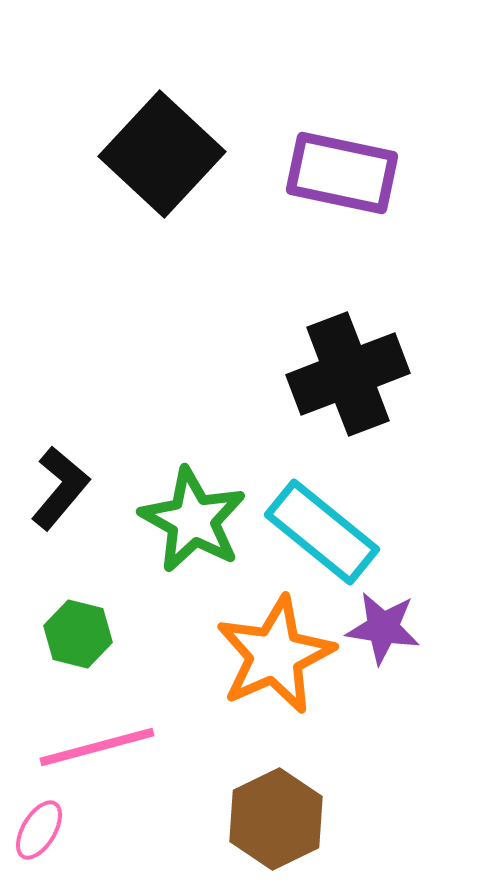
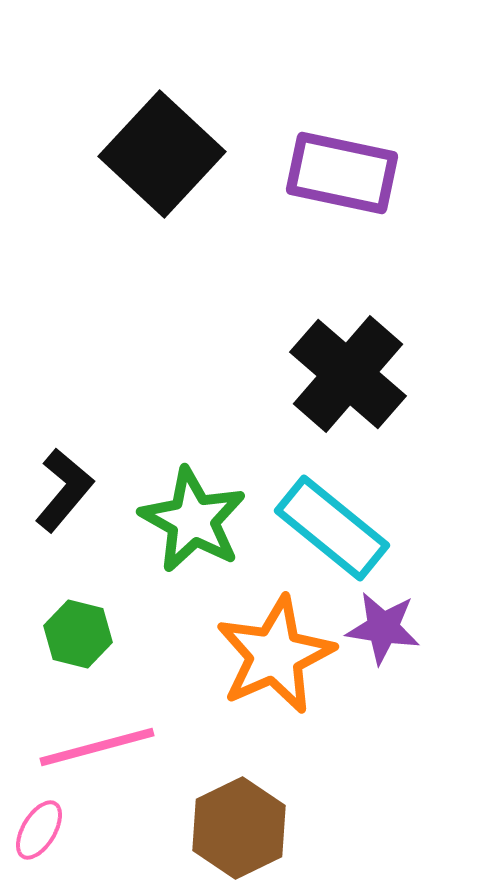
black cross: rotated 28 degrees counterclockwise
black L-shape: moved 4 px right, 2 px down
cyan rectangle: moved 10 px right, 4 px up
brown hexagon: moved 37 px left, 9 px down
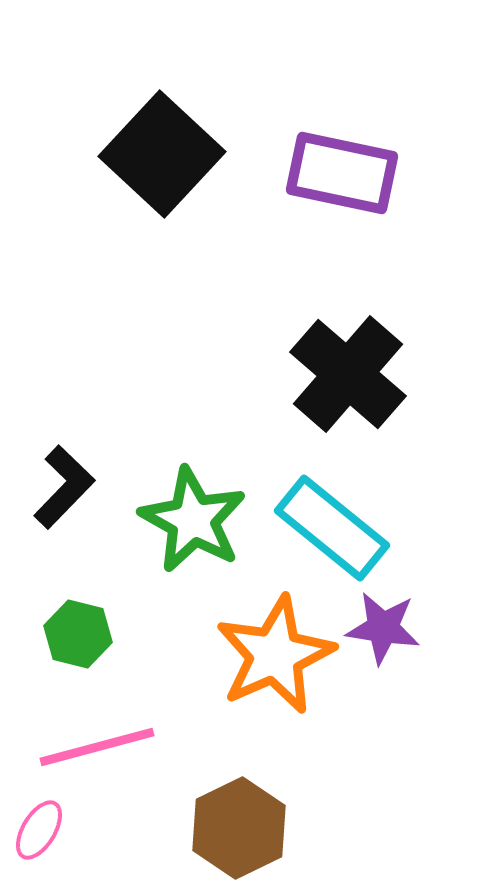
black L-shape: moved 3 px up; rotated 4 degrees clockwise
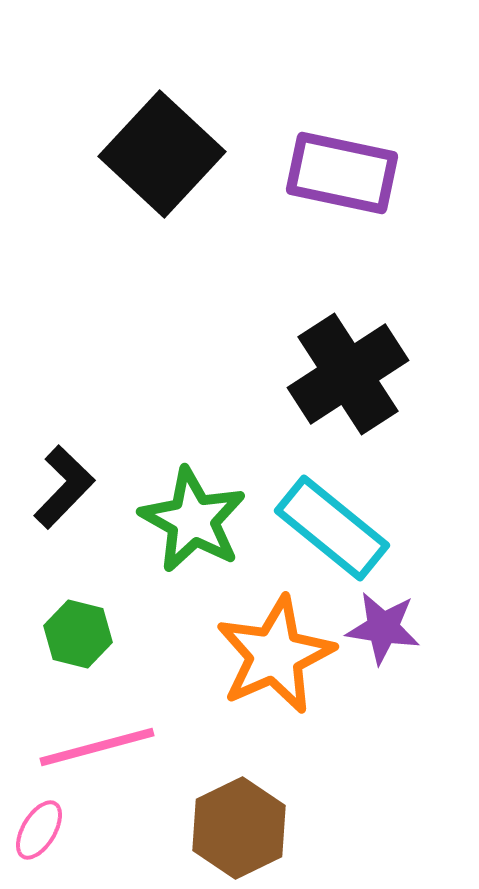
black cross: rotated 16 degrees clockwise
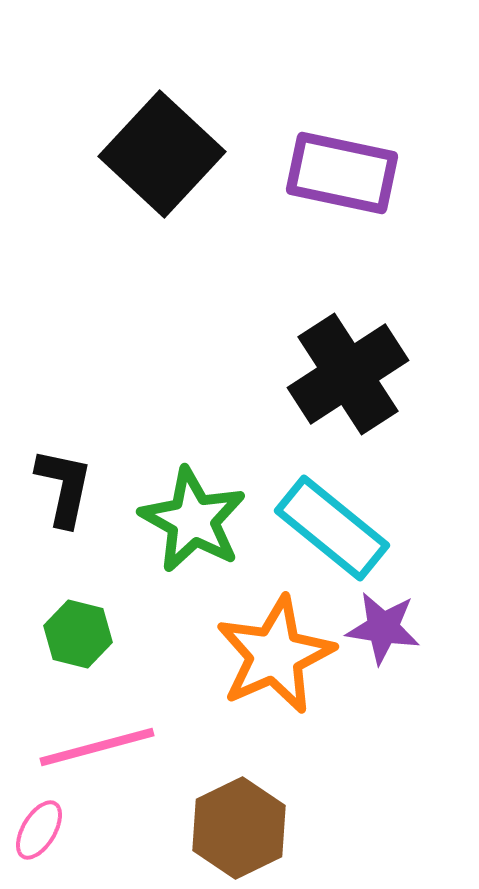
black L-shape: rotated 32 degrees counterclockwise
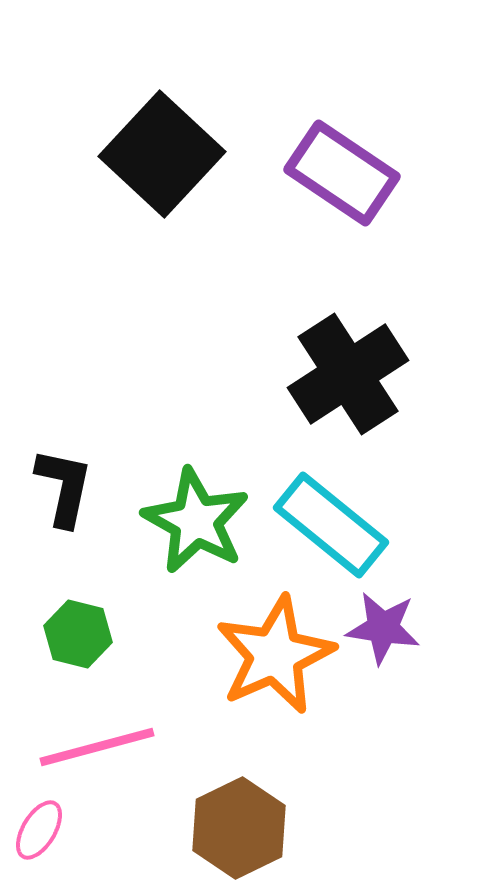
purple rectangle: rotated 22 degrees clockwise
green star: moved 3 px right, 1 px down
cyan rectangle: moved 1 px left, 3 px up
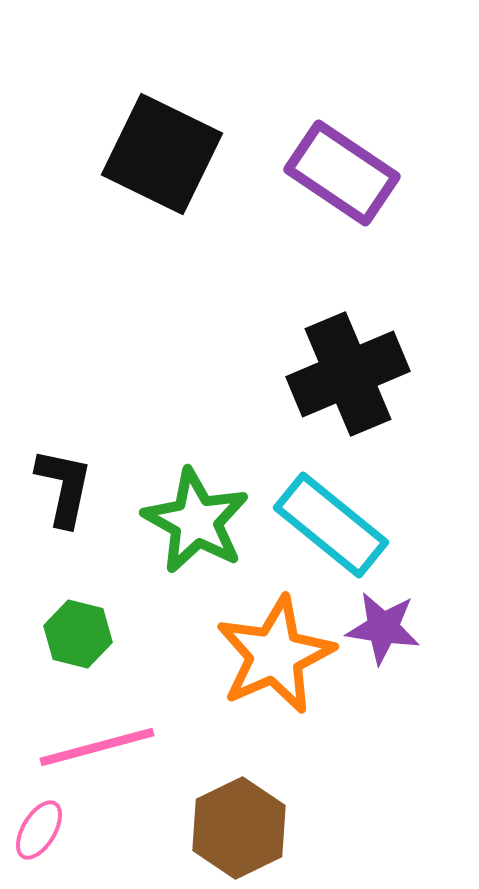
black square: rotated 17 degrees counterclockwise
black cross: rotated 10 degrees clockwise
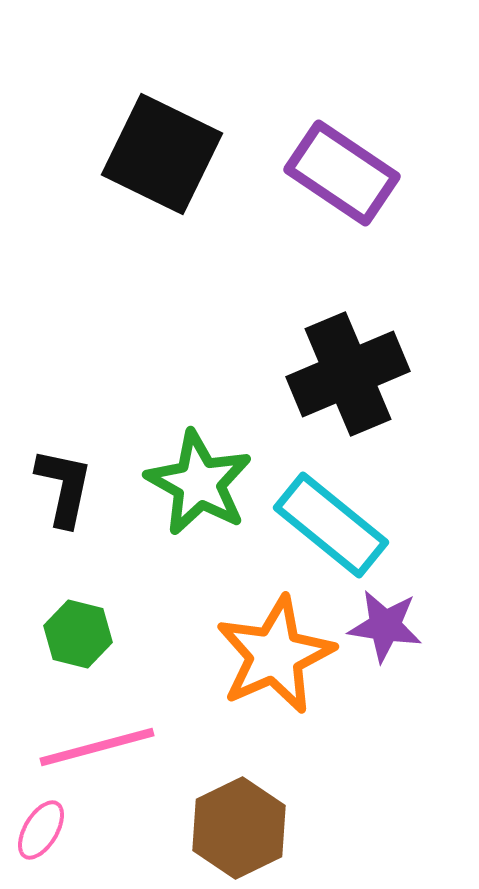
green star: moved 3 px right, 38 px up
purple star: moved 2 px right, 2 px up
pink ellipse: moved 2 px right
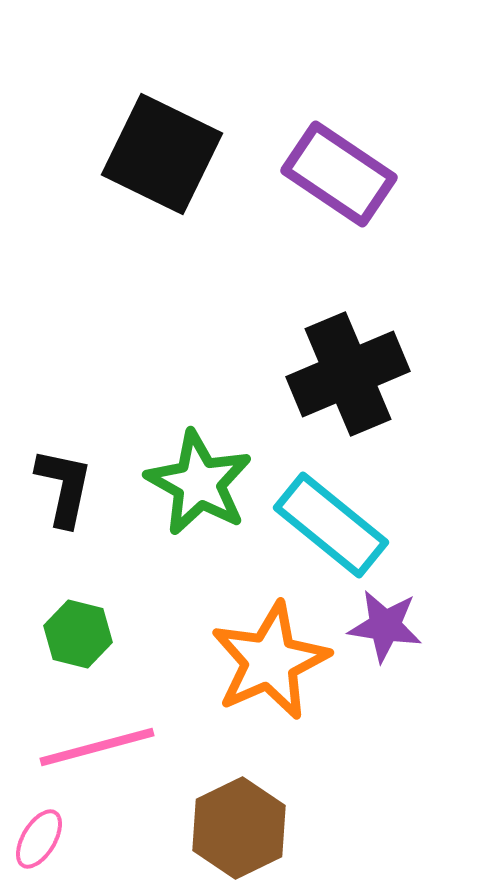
purple rectangle: moved 3 px left, 1 px down
orange star: moved 5 px left, 6 px down
pink ellipse: moved 2 px left, 9 px down
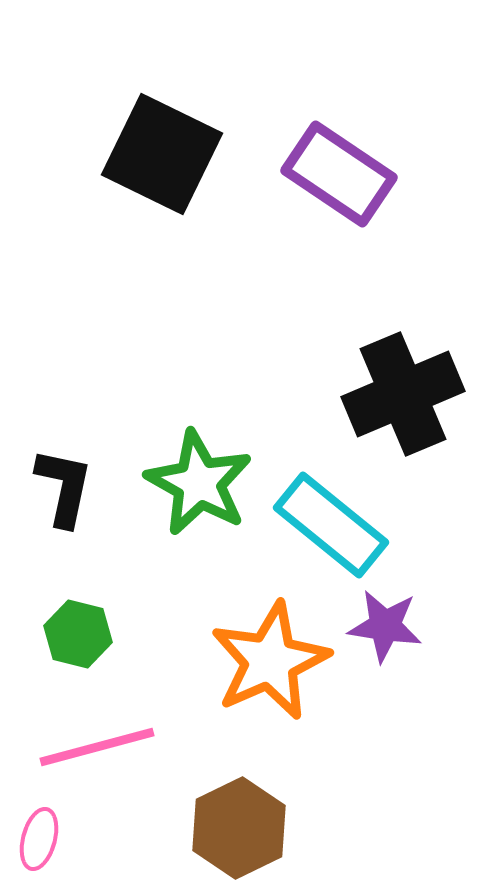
black cross: moved 55 px right, 20 px down
pink ellipse: rotated 16 degrees counterclockwise
